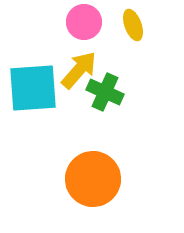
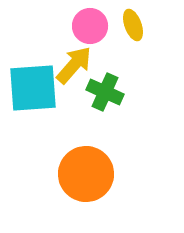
pink circle: moved 6 px right, 4 px down
yellow arrow: moved 5 px left, 5 px up
orange circle: moved 7 px left, 5 px up
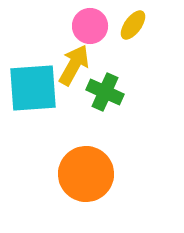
yellow ellipse: rotated 56 degrees clockwise
yellow arrow: rotated 12 degrees counterclockwise
